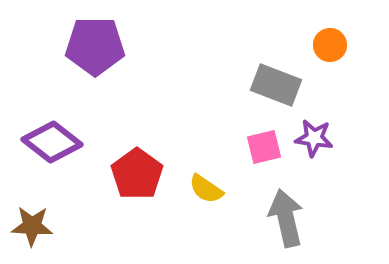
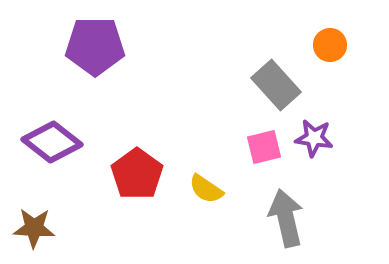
gray rectangle: rotated 27 degrees clockwise
brown star: moved 2 px right, 2 px down
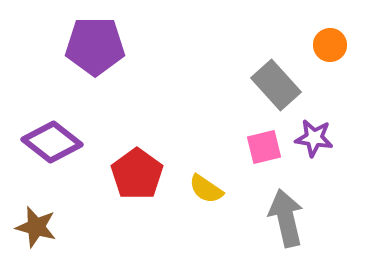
brown star: moved 2 px right, 1 px up; rotated 12 degrees clockwise
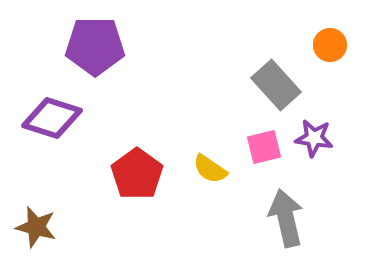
purple diamond: moved 24 px up; rotated 20 degrees counterclockwise
yellow semicircle: moved 4 px right, 20 px up
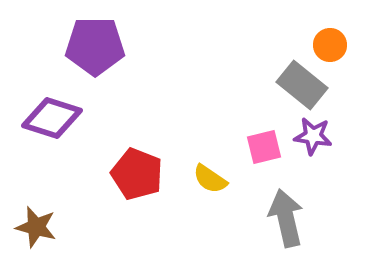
gray rectangle: moved 26 px right; rotated 9 degrees counterclockwise
purple star: moved 1 px left, 2 px up
yellow semicircle: moved 10 px down
red pentagon: rotated 15 degrees counterclockwise
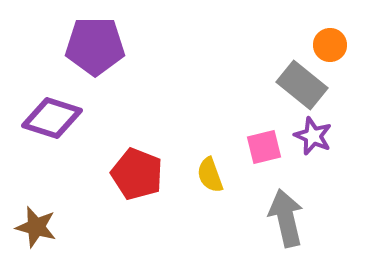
purple star: rotated 15 degrees clockwise
yellow semicircle: moved 4 px up; rotated 36 degrees clockwise
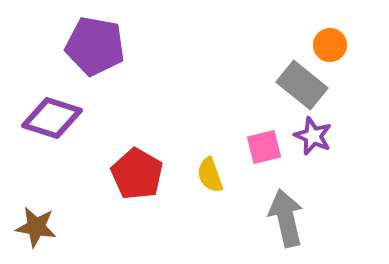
purple pentagon: rotated 10 degrees clockwise
red pentagon: rotated 9 degrees clockwise
brown star: rotated 6 degrees counterclockwise
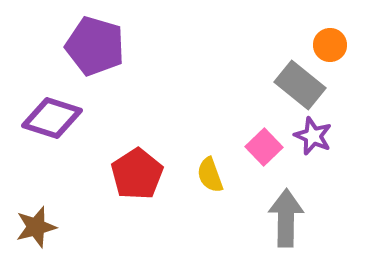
purple pentagon: rotated 6 degrees clockwise
gray rectangle: moved 2 px left
pink square: rotated 30 degrees counterclockwise
red pentagon: rotated 9 degrees clockwise
gray arrow: rotated 14 degrees clockwise
brown star: rotated 24 degrees counterclockwise
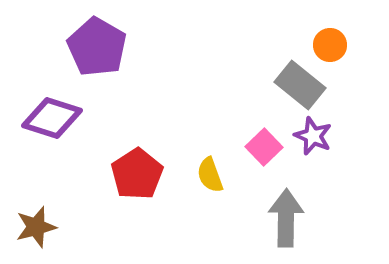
purple pentagon: moved 2 px right, 1 px down; rotated 14 degrees clockwise
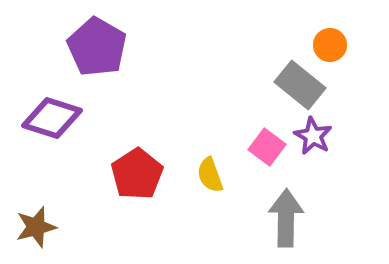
purple star: rotated 6 degrees clockwise
pink square: moved 3 px right; rotated 9 degrees counterclockwise
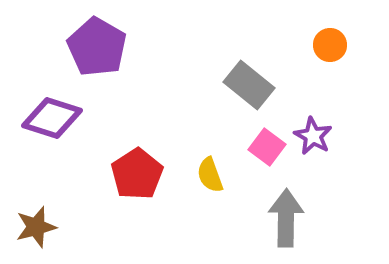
gray rectangle: moved 51 px left
